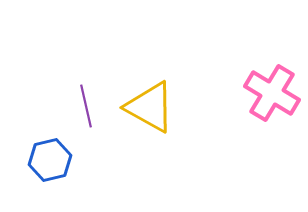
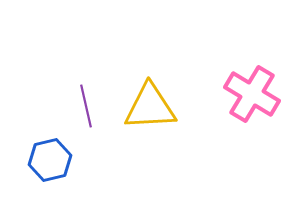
pink cross: moved 20 px left, 1 px down
yellow triangle: rotated 32 degrees counterclockwise
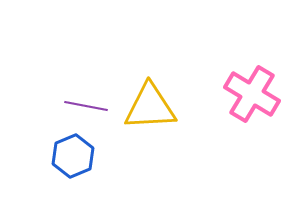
purple line: rotated 66 degrees counterclockwise
blue hexagon: moved 23 px right, 4 px up; rotated 9 degrees counterclockwise
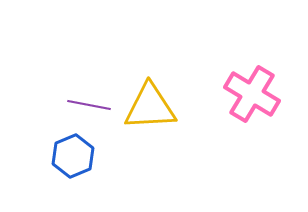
purple line: moved 3 px right, 1 px up
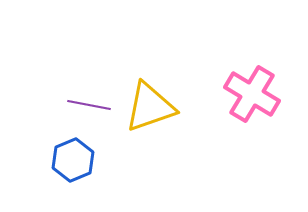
yellow triangle: rotated 16 degrees counterclockwise
blue hexagon: moved 4 px down
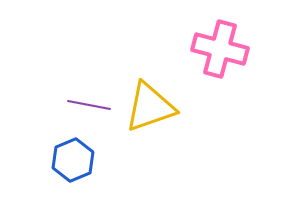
pink cross: moved 32 px left, 45 px up; rotated 16 degrees counterclockwise
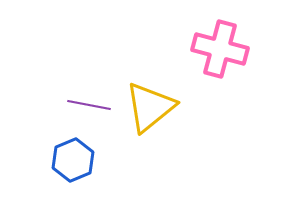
yellow triangle: rotated 20 degrees counterclockwise
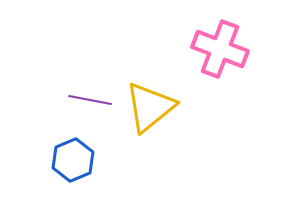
pink cross: rotated 6 degrees clockwise
purple line: moved 1 px right, 5 px up
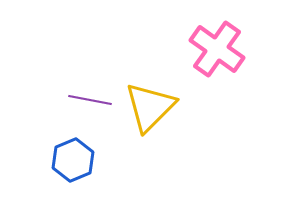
pink cross: moved 3 px left; rotated 14 degrees clockwise
yellow triangle: rotated 6 degrees counterclockwise
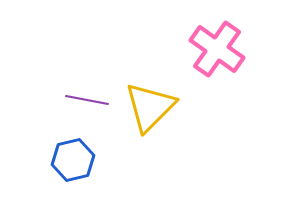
purple line: moved 3 px left
blue hexagon: rotated 9 degrees clockwise
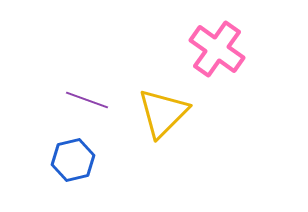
purple line: rotated 9 degrees clockwise
yellow triangle: moved 13 px right, 6 px down
